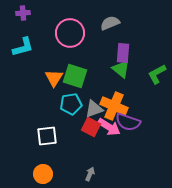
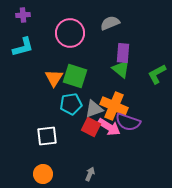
purple cross: moved 2 px down
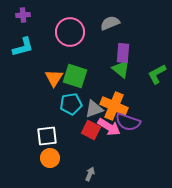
pink circle: moved 1 px up
red square: moved 3 px down
orange circle: moved 7 px right, 16 px up
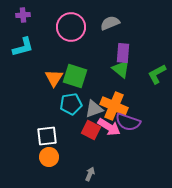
pink circle: moved 1 px right, 5 px up
orange circle: moved 1 px left, 1 px up
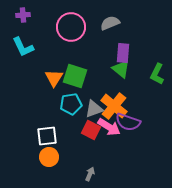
cyan L-shape: rotated 80 degrees clockwise
green L-shape: rotated 35 degrees counterclockwise
orange cross: rotated 16 degrees clockwise
